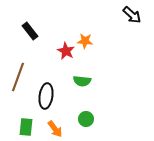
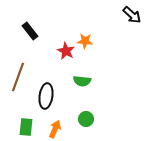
orange arrow: rotated 120 degrees counterclockwise
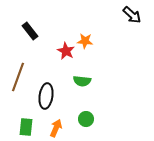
orange arrow: moved 1 px right, 1 px up
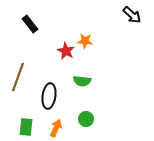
black rectangle: moved 7 px up
black ellipse: moved 3 px right
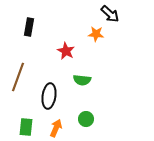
black arrow: moved 22 px left, 1 px up
black rectangle: moved 1 px left, 3 px down; rotated 48 degrees clockwise
orange star: moved 11 px right, 7 px up
green semicircle: moved 1 px up
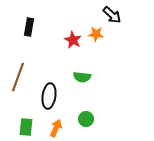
black arrow: moved 2 px right, 1 px down
red star: moved 7 px right, 11 px up
green semicircle: moved 3 px up
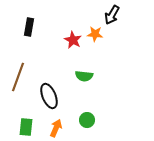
black arrow: rotated 78 degrees clockwise
orange star: moved 1 px left
green semicircle: moved 2 px right, 1 px up
black ellipse: rotated 30 degrees counterclockwise
green circle: moved 1 px right, 1 px down
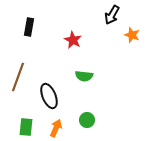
orange star: moved 37 px right, 1 px down; rotated 14 degrees clockwise
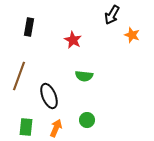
brown line: moved 1 px right, 1 px up
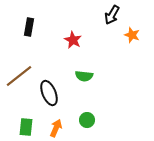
brown line: rotated 32 degrees clockwise
black ellipse: moved 3 px up
